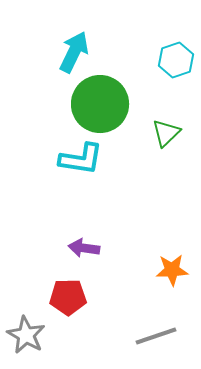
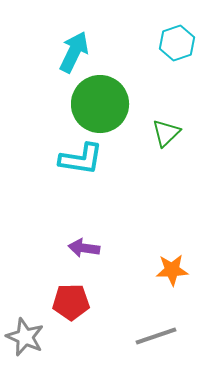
cyan hexagon: moved 1 px right, 17 px up
red pentagon: moved 3 px right, 5 px down
gray star: moved 1 px left, 2 px down; rotated 6 degrees counterclockwise
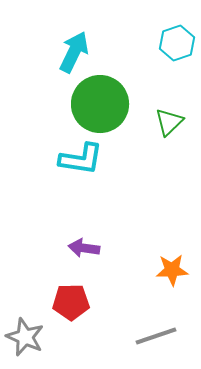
green triangle: moved 3 px right, 11 px up
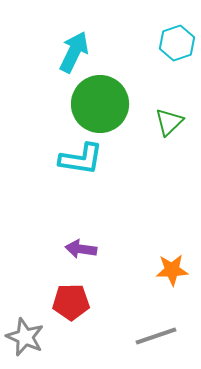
purple arrow: moved 3 px left, 1 px down
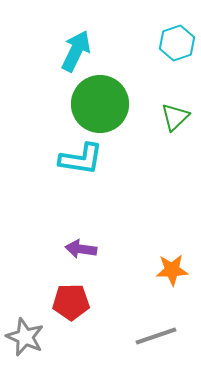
cyan arrow: moved 2 px right, 1 px up
green triangle: moved 6 px right, 5 px up
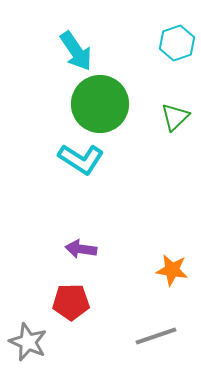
cyan arrow: rotated 120 degrees clockwise
cyan L-shape: rotated 24 degrees clockwise
orange star: rotated 12 degrees clockwise
gray star: moved 3 px right, 5 px down
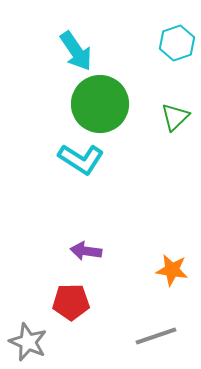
purple arrow: moved 5 px right, 2 px down
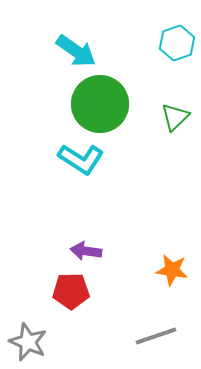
cyan arrow: rotated 21 degrees counterclockwise
red pentagon: moved 11 px up
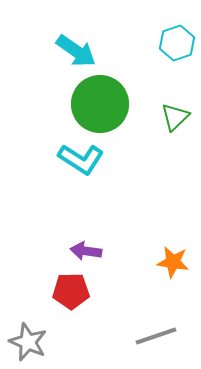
orange star: moved 1 px right, 8 px up
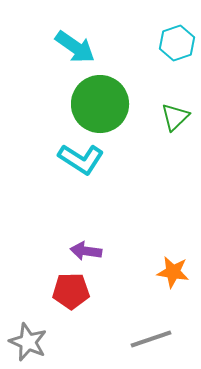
cyan arrow: moved 1 px left, 4 px up
orange star: moved 10 px down
gray line: moved 5 px left, 3 px down
